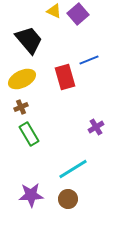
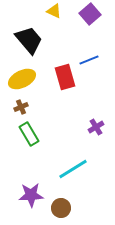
purple square: moved 12 px right
brown circle: moved 7 px left, 9 px down
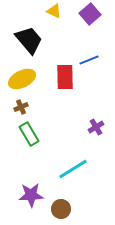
red rectangle: rotated 15 degrees clockwise
brown circle: moved 1 px down
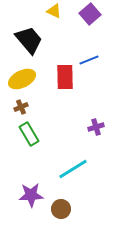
purple cross: rotated 14 degrees clockwise
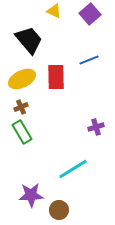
red rectangle: moved 9 px left
green rectangle: moved 7 px left, 2 px up
brown circle: moved 2 px left, 1 px down
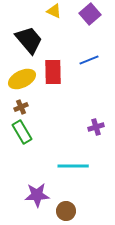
red rectangle: moved 3 px left, 5 px up
cyan line: moved 3 px up; rotated 32 degrees clockwise
purple star: moved 6 px right
brown circle: moved 7 px right, 1 px down
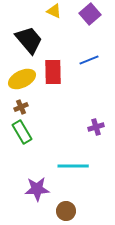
purple star: moved 6 px up
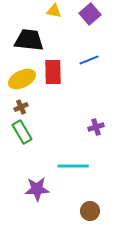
yellow triangle: rotated 14 degrees counterclockwise
black trapezoid: rotated 44 degrees counterclockwise
brown circle: moved 24 px right
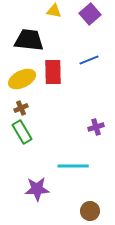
brown cross: moved 1 px down
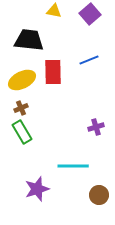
yellow ellipse: moved 1 px down
purple star: rotated 15 degrees counterclockwise
brown circle: moved 9 px right, 16 px up
